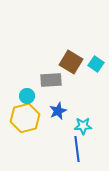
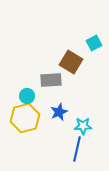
cyan square: moved 2 px left, 21 px up; rotated 28 degrees clockwise
blue star: moved 1 px right, 1 px down
blue line: rotated 20 degrees clockwise
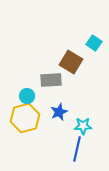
cyan square: rotated 28 degrees counterclockwise
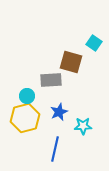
brown square: rotated 15 degrees counterclockwise
blue line: moved 22 px left
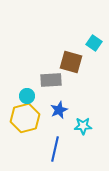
blue star: moved 2 px up
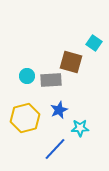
cyan circle: moved 20 px up
cyan star: moved 3 px left, 2 px down
blue line: rotated 30 degrees clockwise
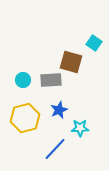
cyan circle: moved 4 px left, 4 px down
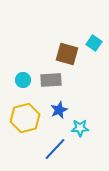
brown square: moved 4 px left, 8 px up
